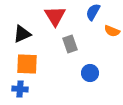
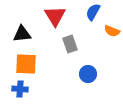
black triangle: rotated 18 degrees clockwise
orange square: moved 1 px left
blue circle: moved 2 px left, 1 px down
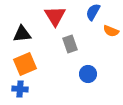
orange semicircle: moved 1 px left
orange square: moved 1 px left; rotated 25 degrees counterclockwise
